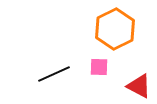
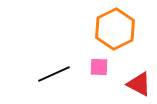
red triangle: moved 2 px up
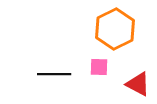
black line: rotated 24 degrees clockwise
red triangle: moved 1 px left
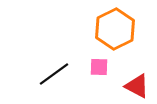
black line: rotated 36 degrees counterclockwise
red triangle: moved 1 px left, 2 px down
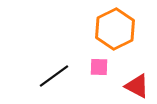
black line: moved 2 px down
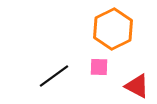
orange hexagon: moved 2 px left
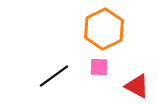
orange hexagon: moved 9 px left
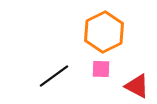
orange hexagon: moved 3 px down
pink square: moved 2 px right, 2 px down
